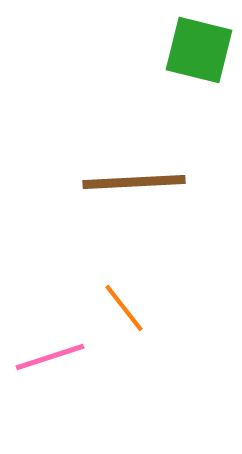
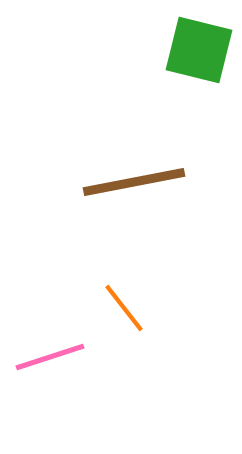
brown line: rotated 8 degrees counterclockwise
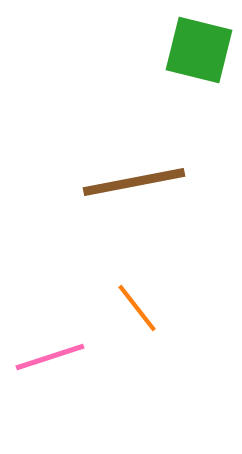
orange line: moved 13 px right
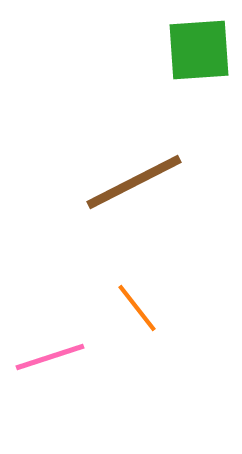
green square: rotated 18 degrees counterclockwise
brown line: rotated 16 degrees counterclockwise
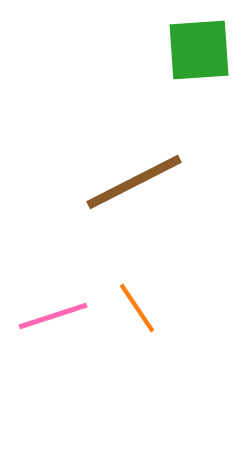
orange line: rotated 4 degrees clockwise
pink line: moved 3 px right, 41 px up
